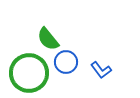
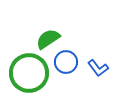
green semicircle: rotated 95 degrees clockwise
blue L-shape: moved 3 px left, 2 px up
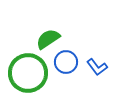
blue L-shape: moved 1 px left, 1 px up
green circle: moved 1 px left
